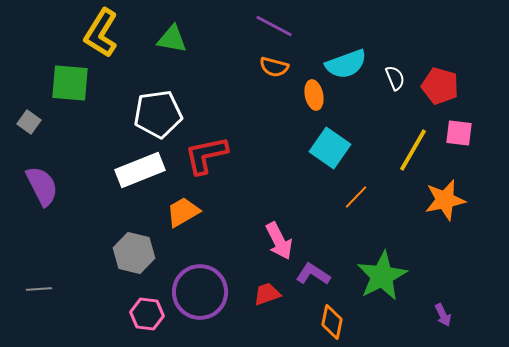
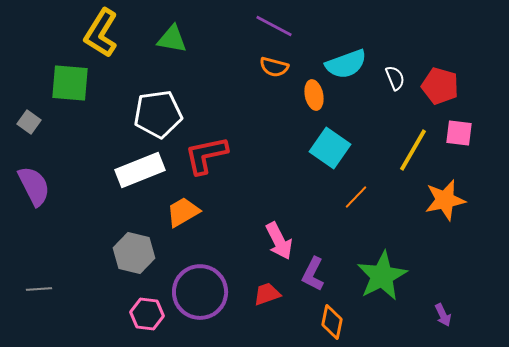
purple semicircle: moved 8 px left
purple L-shape: rotated 96 degrees counterclockwise
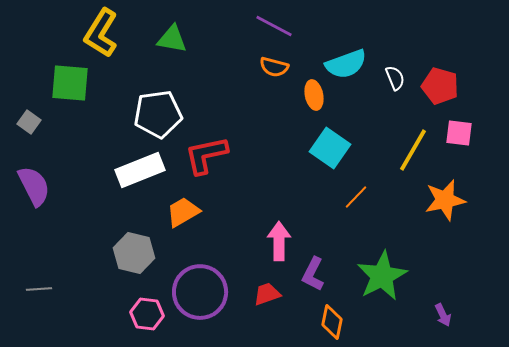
pink arrow: rotated 153 degrees counterclockwise
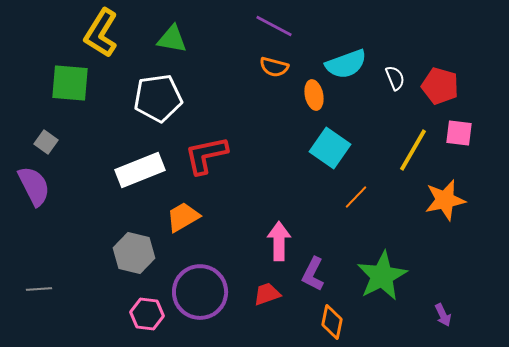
white pentagon: moved 16 px up
gray square: moved 17 px right, 20 px down
orange trapezoid: moved 5 px down
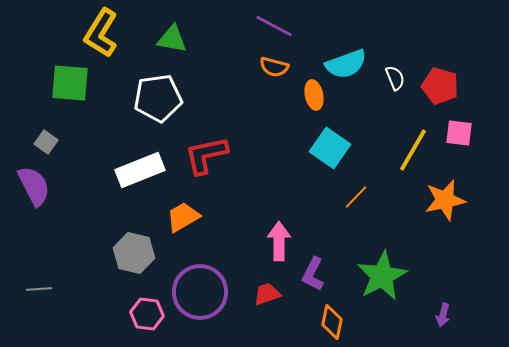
purple arrow: rotated 40 degrees clockwise
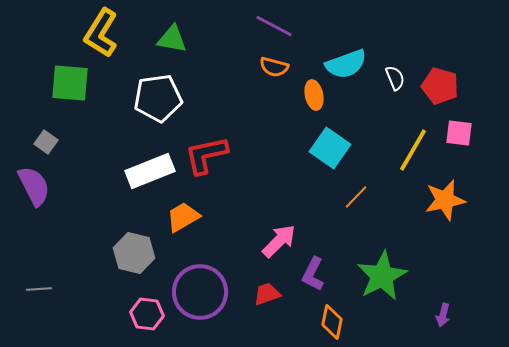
white rectangle: moved 10 px right, 1 px down
pink arrow: rotated 45 degrees clockwise
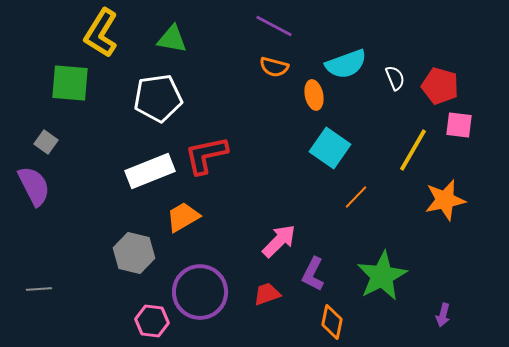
pink square: moved 8 px up
pink hexagon: moved 5 px right, 7 px down
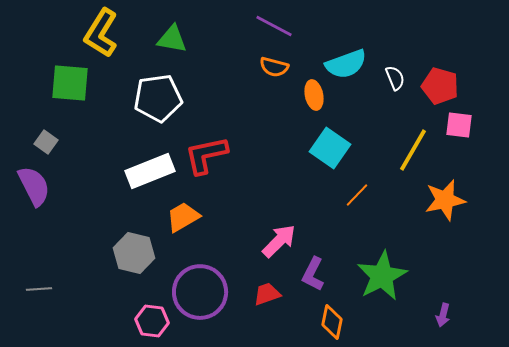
orange line: moved 1 px right, 2 px up
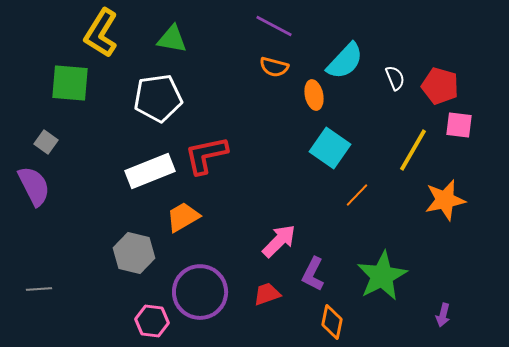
cyan semicircle: moved 1 px left, 3 px up; rotated 27 degrees counterclockwise
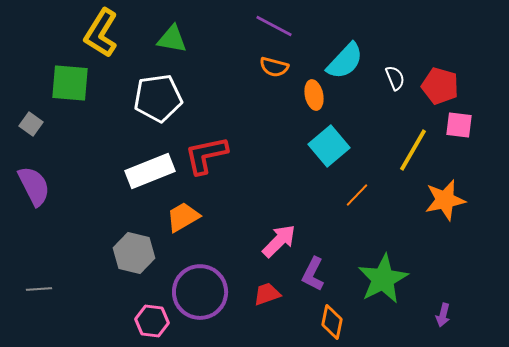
gray square: moved 15 px left, 18 px up
cyan square: moved 1 px left, 2 px up; rotated 15 degrees clockwise
green star: moved 1 px right, 3 px down
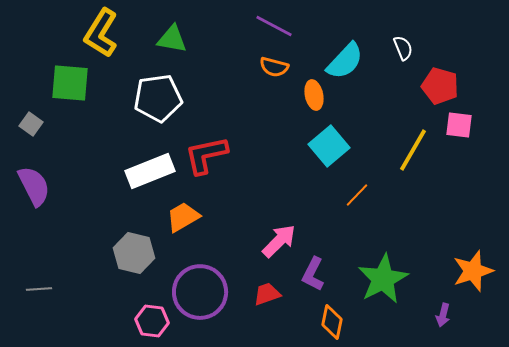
white semicircle: moved 8 px right, 30 px up
orange star: moved 28 px right, 71 px down; rotated 6 degrees counterclockwise
